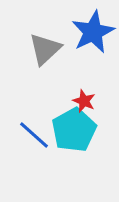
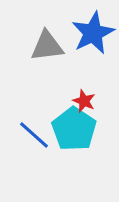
blue star: moved 1 px down
gray triangle: moved 2 px right, 3 px up; rotated 36 degrees clockwise
cyan pentagon: moved 1 px up; rotated 9 degrees counterclockwise
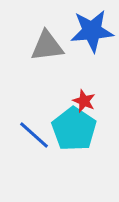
blue star: moved 1 px left, 2 px up; rotated 21 degrees clockwise
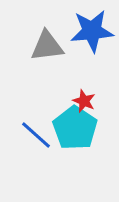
cyan pentagon: moved 1 px right, 1 px up
blue line: moved 2 px right
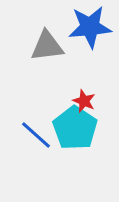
blue star: moved 2 px left, 4 px up
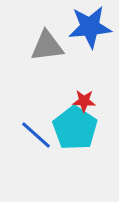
red star: rotated 20 degrees counterclockwise
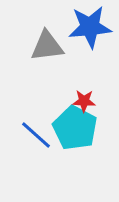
cyan pentagon: rotated 6 degrees counterclockwise
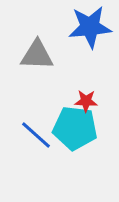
gray triangle: moved 10 px left, 9 px down; rotated 9 degrees clockwise
red star: moved 2 px right
cyan pentagon: rotated 21 degrees counterclockwise
